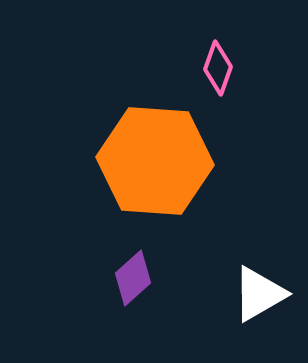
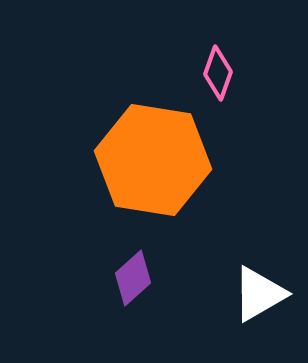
pink diamond: moved 5 px down
orange hexagon: moved 2 px left, 1 px up; rotated 5 degrees clockwise
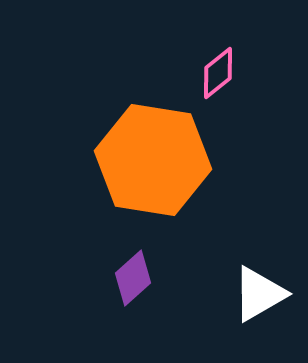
pink diamond: rotated 32 degrees clockwise
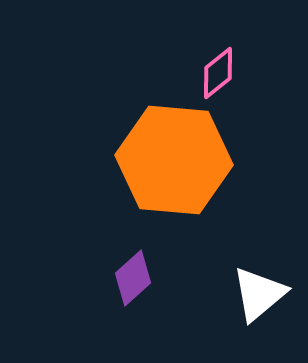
orange hexagon: moved 21 px right; rotated 4 degrees counterclockwise
white triangle: rotated 10 degrees counterclockwise
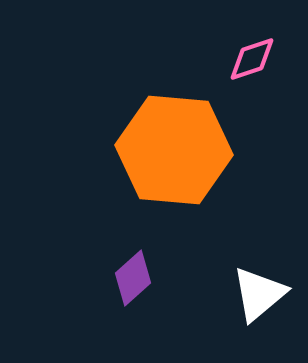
pink diamond: moved 34 px right, 14 px up; rotated 20 degrees clockwise
orange hexagon: moved 10 px up
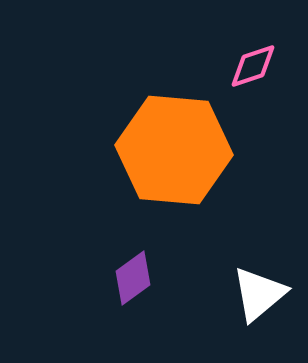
pink diamond: moved 1 px right, 7 px down
purple diamond: rotated 6 degrees clockwise
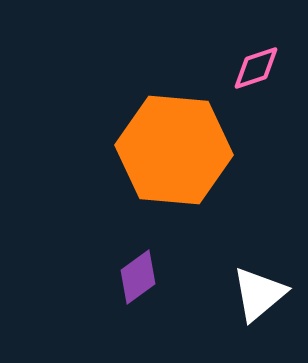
pink diamond: moved 3 px right, 2 px down
purple diamond: moved 5 px right, 1 px up
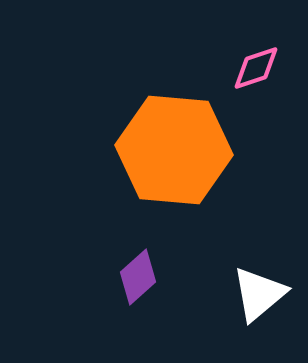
purple diamond: rotated 6 degrees counterclockwise
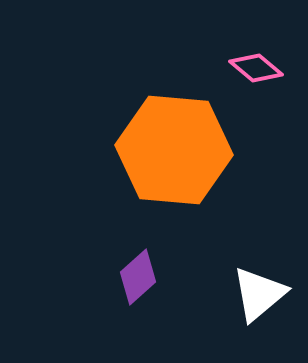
pink diamond: rotated 58 degrees clockwise
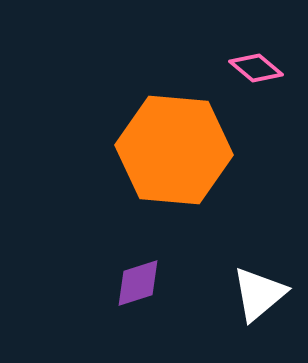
purple diamond: moved 6 px down; rotated 24 degrees clockwise
